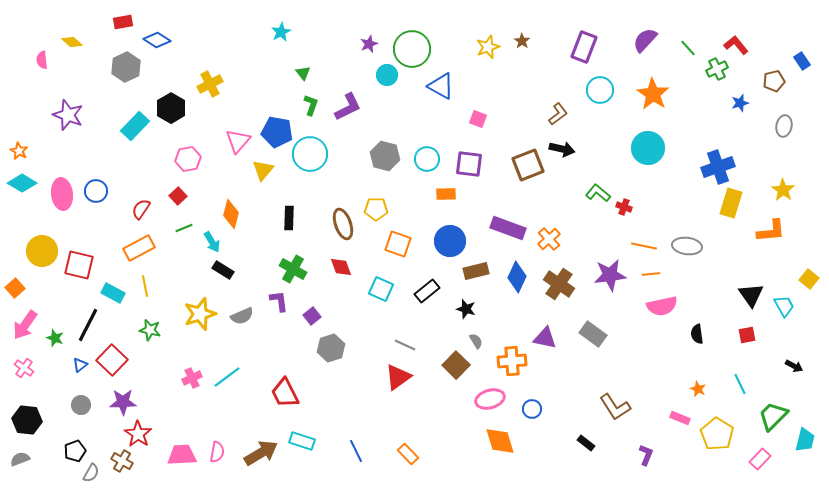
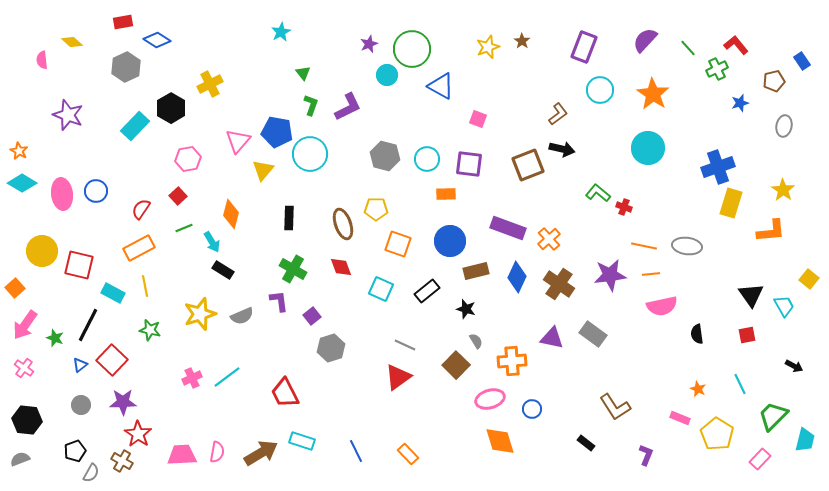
purple triangle at (545, 338): moved 7 px right
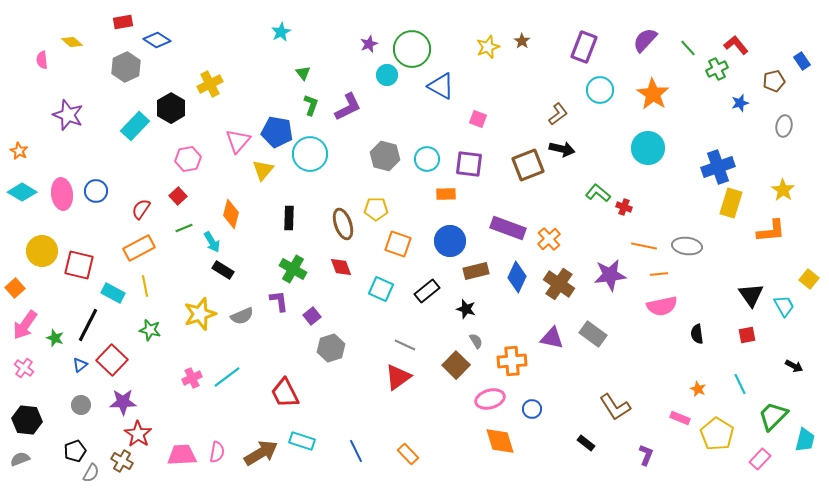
cyan diamond at (22, 183): moved 9 px down
orange line at (651, 274): moved 8 px right
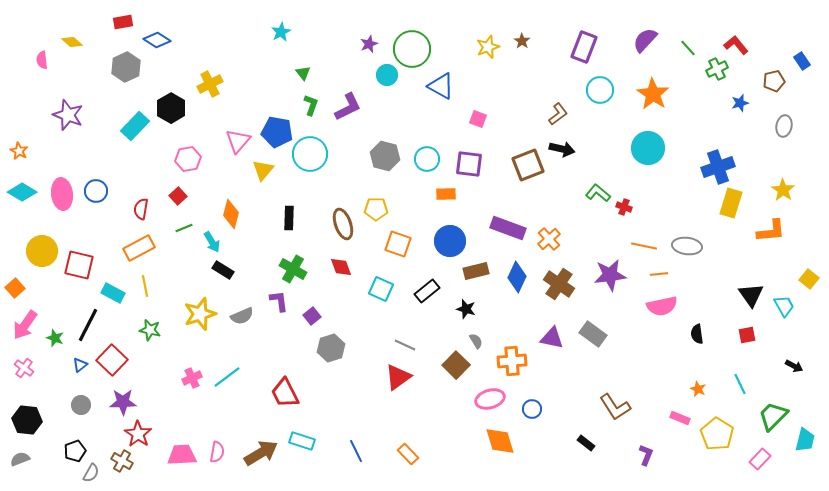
red semicircle at (141, 209): rotated 25 degrees counterclockwise
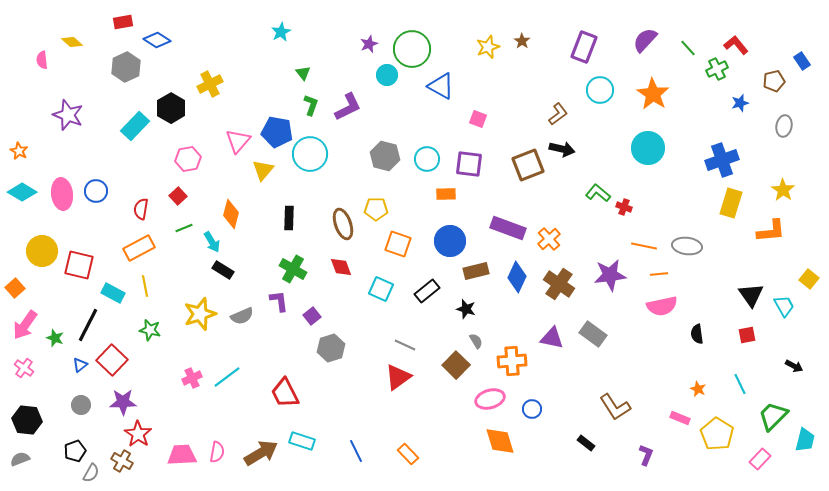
blue cross at (718, 167): moved 4 px right, 7 px up
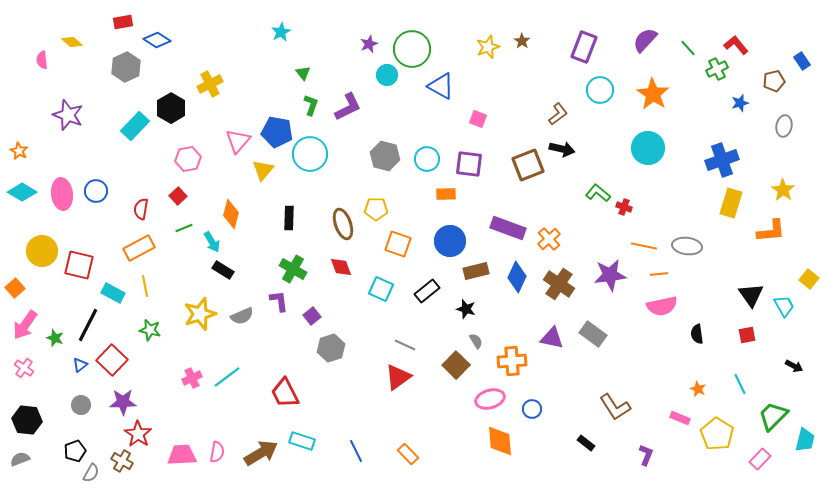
orange diamond at (500, 441): rotated 12 degrees clockwise
